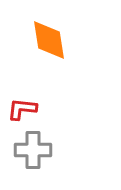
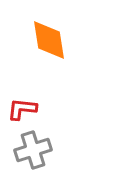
gray cross: rotated 18 degrees counterclockwise
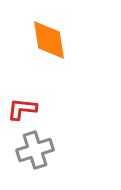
gray cross: moved 2 px right
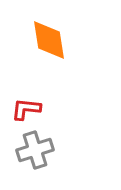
red L-shape: moved 4 px right
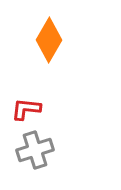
orange diamond: rotated 39 degrees clockwise
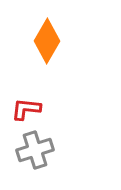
orange diamond: moved 2 px left, 1 px down
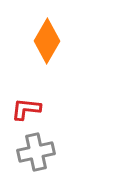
gray cross: moved 1 px right, 2 px down; rotated 6 degrees clockwise
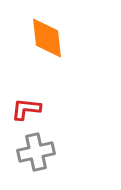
orange diamond: moved 3 px up; rotated 36 degrees counterclockwise
